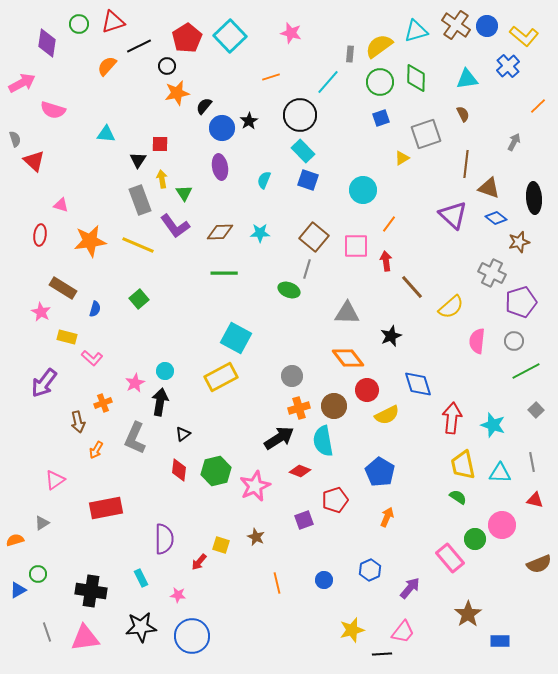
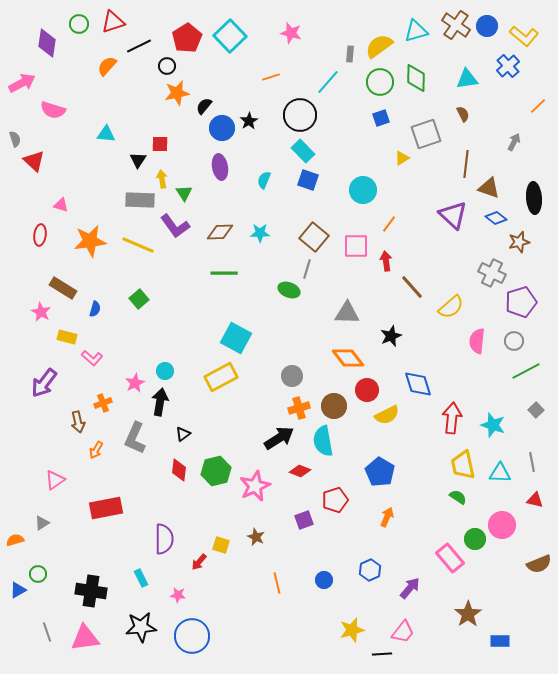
gray rectangle at (140, 200): rotated 68 degrees counterclockwise
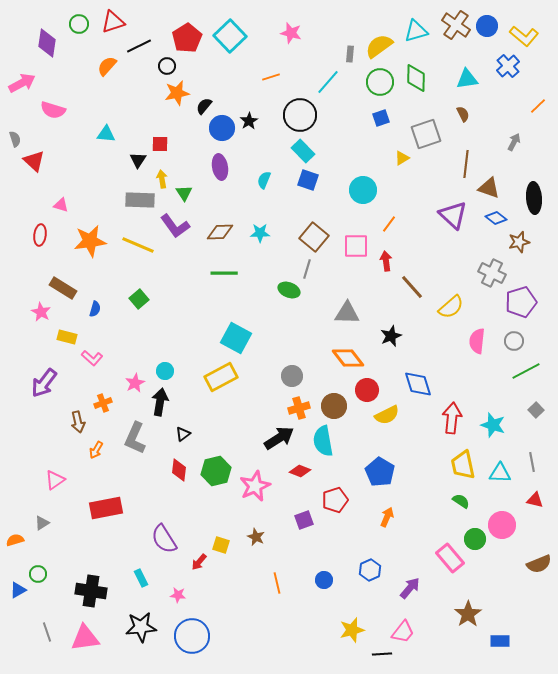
green semicircle at (458, 497): moved 3 px right, 4 px down
purple semicircle at (164, 539): rotated 148 degrees clockwise
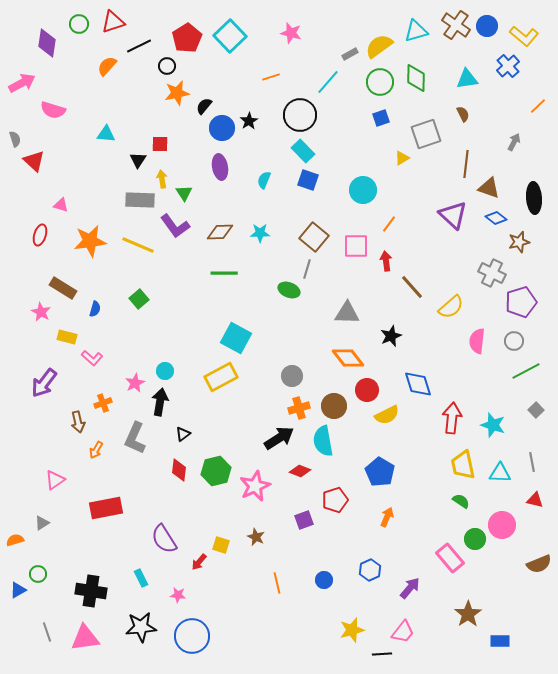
gray rectangle at (350, 54): rotated 56 degrees clockwise
red ellipse at (40, 235): rotated 10 degrees clockwise
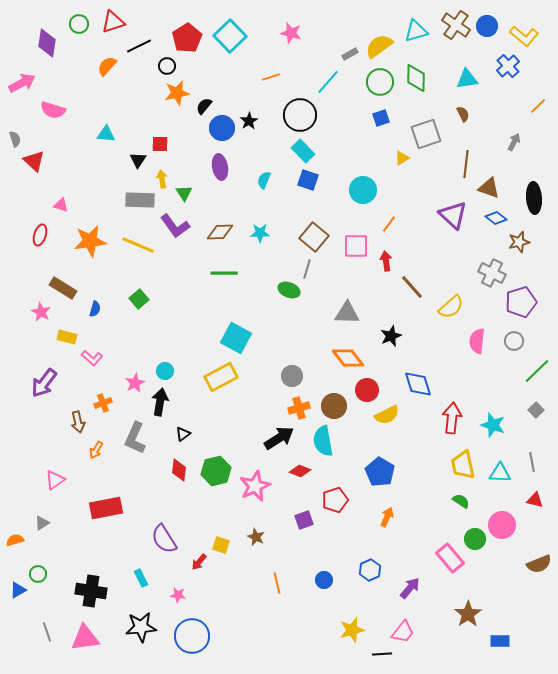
green line at (526, 371): moved 11 px right; rotated 16 degrees counterclockwise
